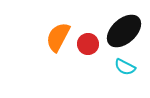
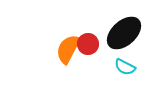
black ellipse: moved 2 px down
orange semicircle: moved 10 px right, 12 px down
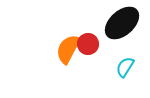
black ellipse: moved 2 px left, 10 px up
cyan semicircle: rotated 95 degrees clockwise
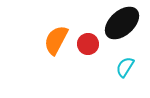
orange semicircle: moved 12 px left, 9 px up
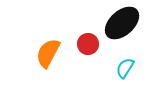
orange semicircle: moved 8 px left, 13 px down
cyan semicircle: moved 1 px down
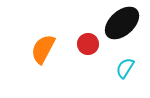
orange semicircle: moved 5 px left, 4 px up
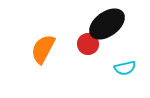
black ellipse: moved 15 px left, 1 px down; rotated 6 degrees clockwise
cyan semicircle: rotated 135 degrees counterclockwise
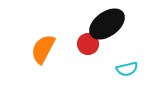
cyan semicircle: moved 2 px right, 1 px down
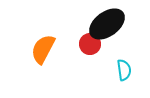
red circle: moved 2 px right
cyan semicircle: moved 3 px left, 1 px down; rotated 85 degrees counterclockwise
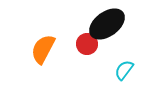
red circle: moved 3 px left
cyan semicircle: rotated 135 degrees counterclockwise
